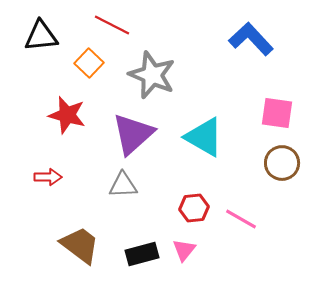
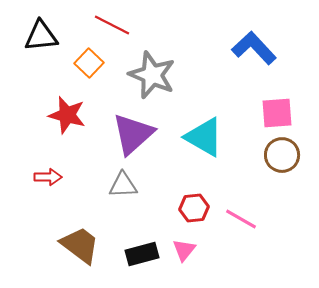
blue L-shape: moved 3 px right, 9 px down
pink square: rotated 12 degrees counterclockwise
brown circle: moved 8 px up
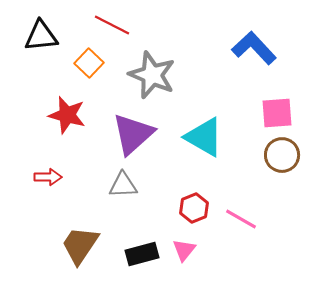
red hexagon: rotated 16 degrees counterclockwise
brown trapezoid: rotated 93 degrees counterclockwise
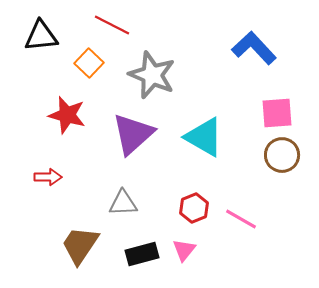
gray triangle: moved 18 px down
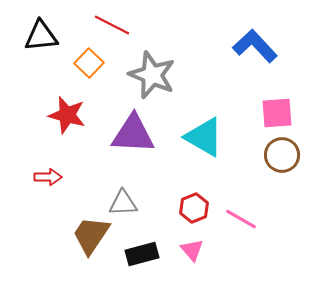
blue L-shape: moved 1 px right, 2 px up
purple triangle: rotated 45 degrees clockwise
brown trapezoid: moved 11 px right, 10 px up
pink triangle: moved 8 px right; rotated 20 degrees counterclockwise
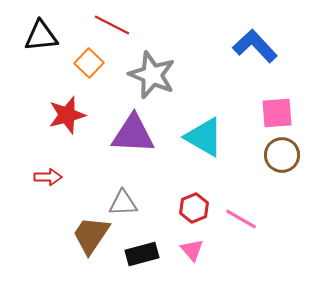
red star: rotated 30 degrees counterclockwise
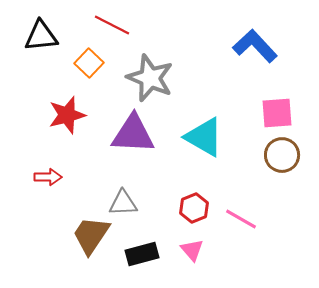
gray star: moved 2 px left, 3 px down
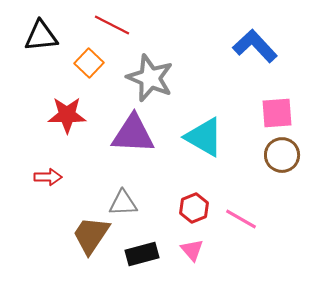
red star: rotated 15 degrees clockwise
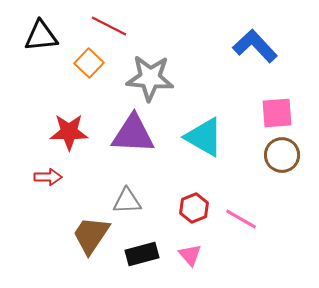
red line: moved 3 px left, 1 px down
gray star: rotated 18 degrees counterclockwise
red star: moved 2 px right, 17 px down
gray triangle: moved 4 px right, 2 px up
pink triangle: moved 2 px left, 5 px down
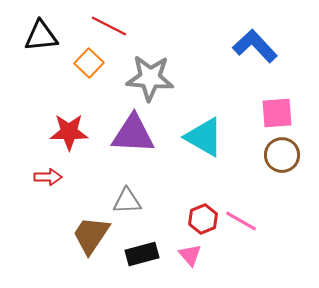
red hexagon: moved 9 px right, 11 px down
pink line: moved 2 px down
